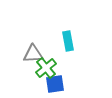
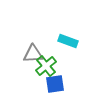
cyan rectangle: rotated 60 degrees counterclockwise
green cross: moved 2 px up
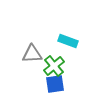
gray triangle: moved 1 px left
green cross: moved 8 px right
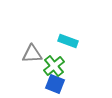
blue square: rotated 30 degrees clockwise
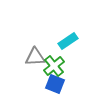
cyan rectangle: rotated 54 degrees counterclockwise
gray triangle: moved 3 px right, 3 px down
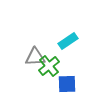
green cross: moved 5 px left
blue square: moved 12 px right; rotated 24 degrees counterclockwise
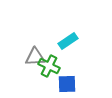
green cross: rotated 25 degrees counterclockwise
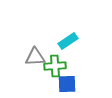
green cross: moved 6 px right; rotated 30 degrees counterclockwise
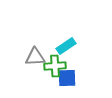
cyan rectangle: moved 2 px left, 5 px down
blue square: moved 6 px up
